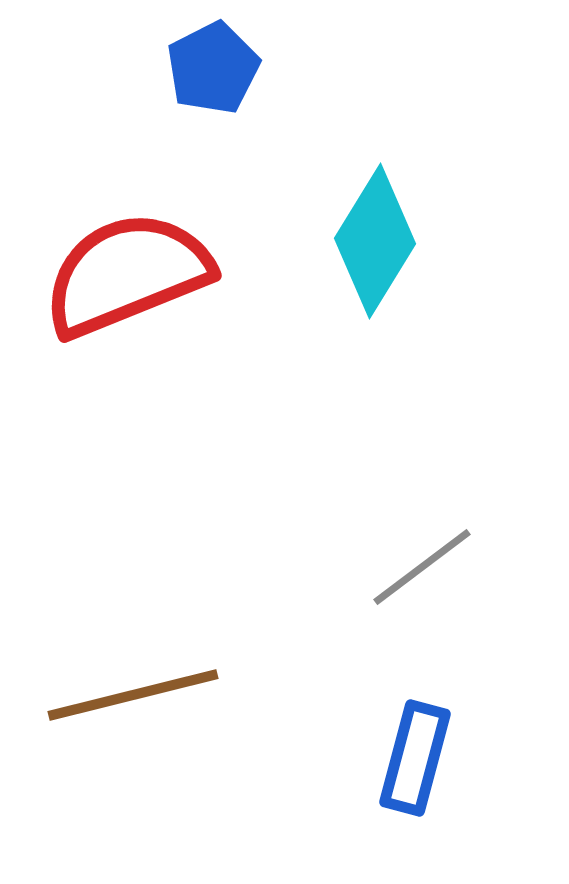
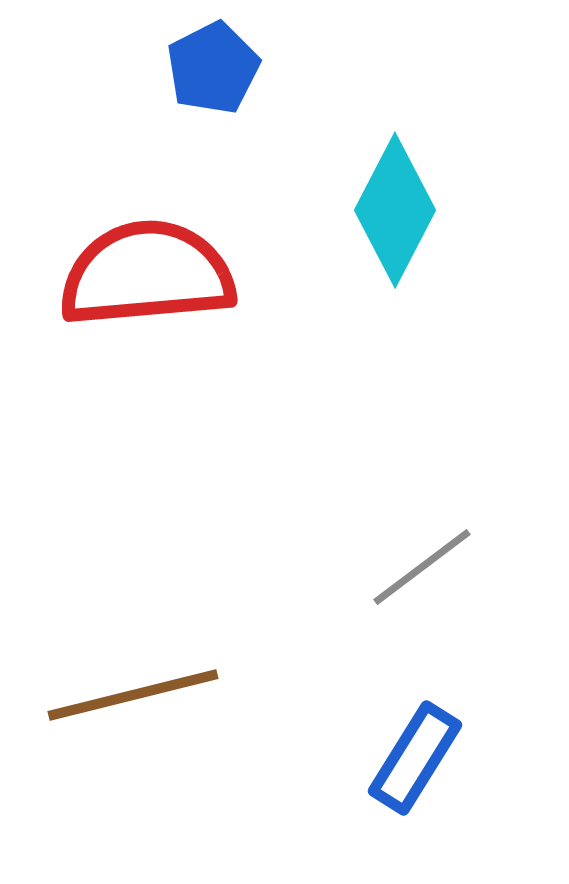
cyan diamond: moved 20 px right, 31 px up; rotated 4 degrees counterclockwise
red semicircle: moved 20 px right; rotated 17 degrees clockwise
blue rectangle: rotated 17 degrees clockwise
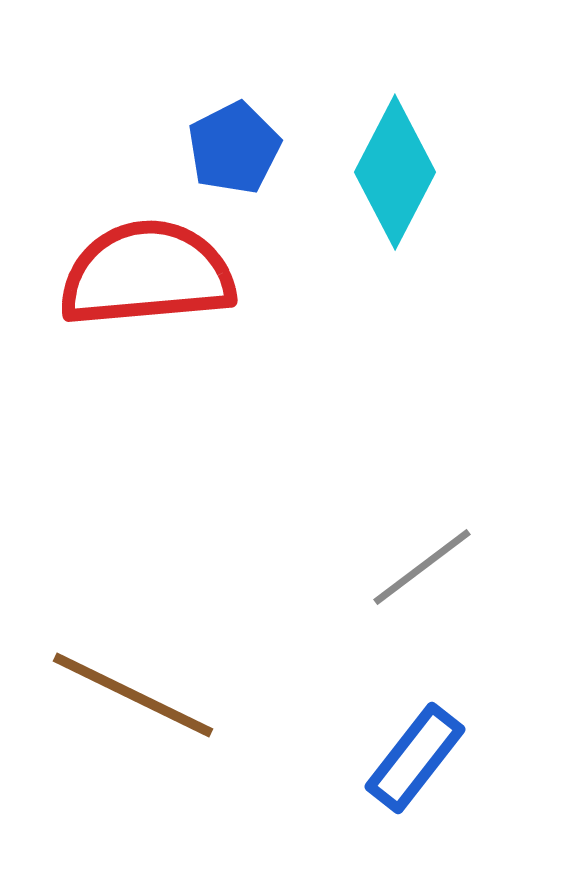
blue pentagon: moved 21 px right, 80 px down
cyan diamond: moved 38 px up
brown line: rotated 40 degrees clockwise
blue rectangle: rotated 6 degrees clockwise
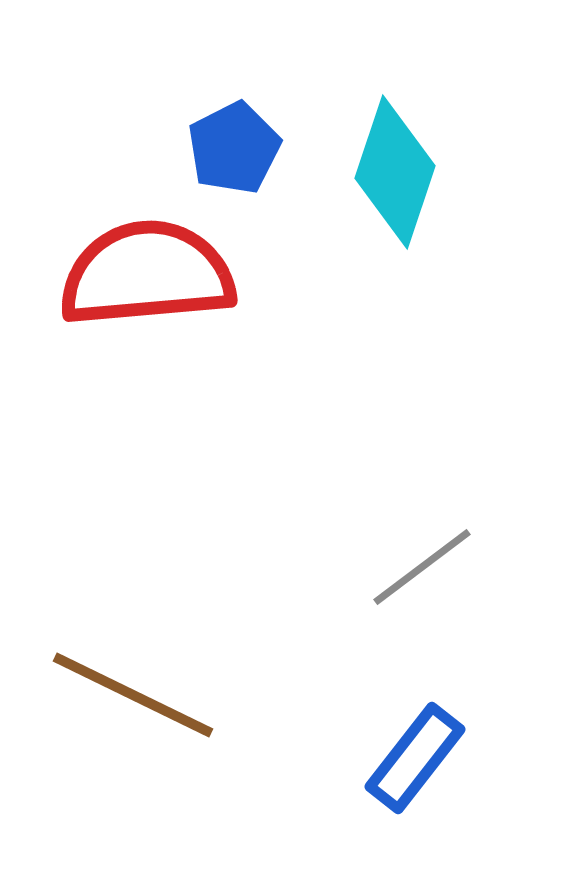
cyan diamond: rotated 9 degrees counterclockwise
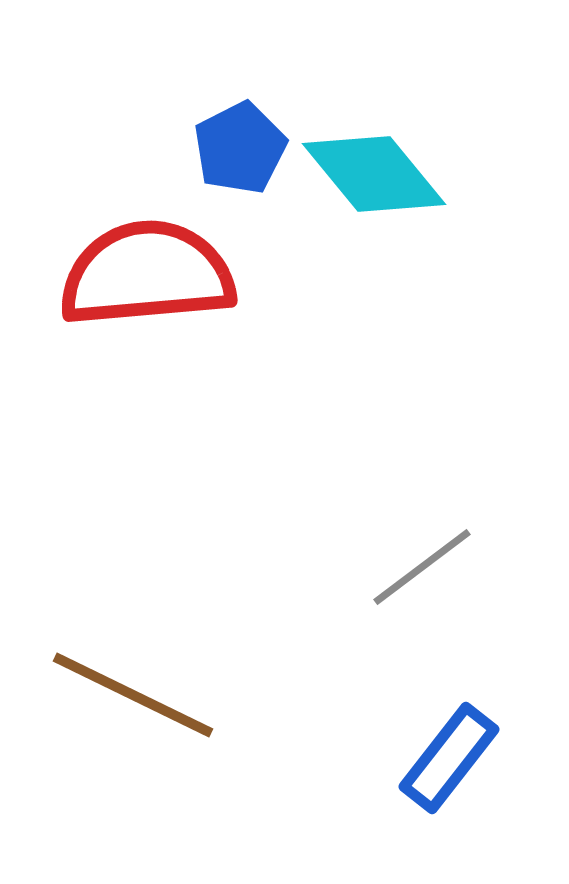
blue pentagon: moved 6 px right
cyan diamond: moved 21 px left, 2 px down; rotated 58 degrees counterclockwise
blue rectangle: moved 34 px right
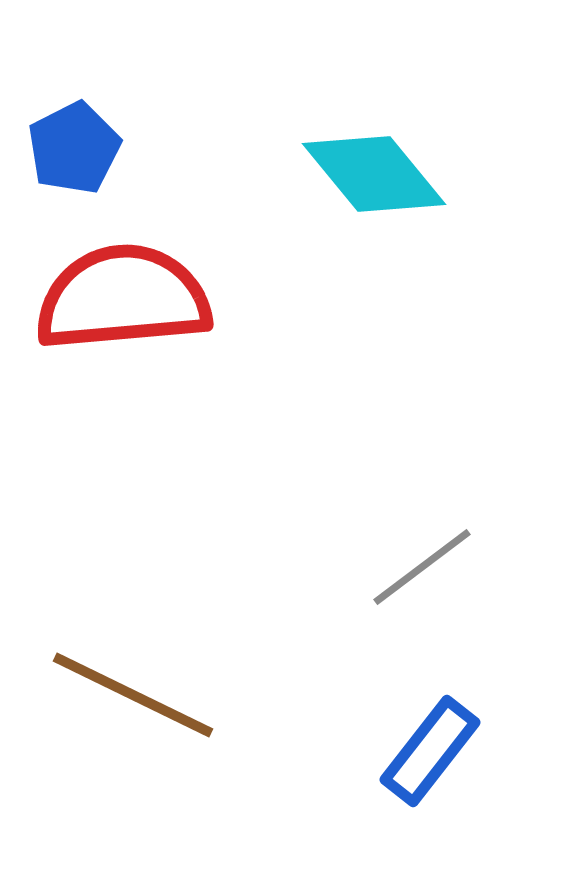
blue pentagon: moved 166 px left
red semicircle: moved 24 px left, 24 px down
blue rectangle: moved 19 px left, 7 px up
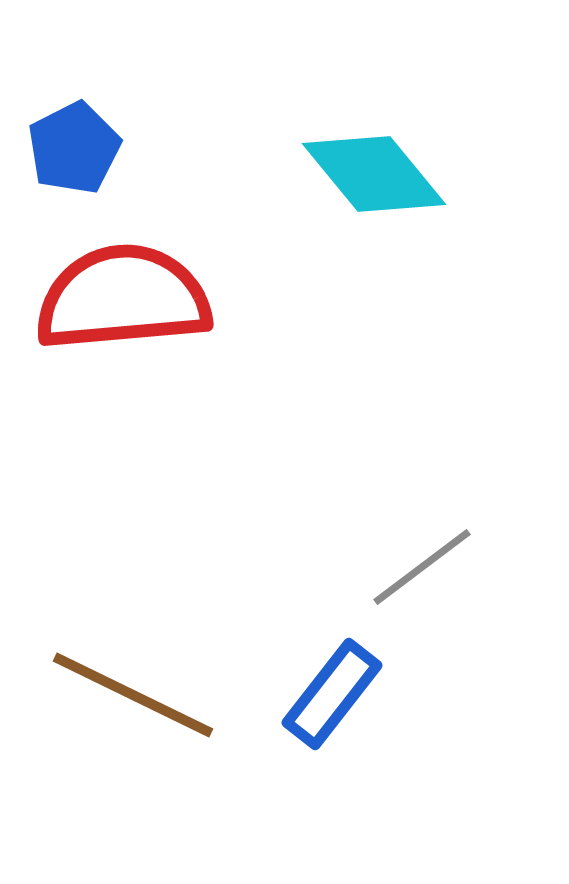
blue rectangle: moved 98 px left, 57 px up
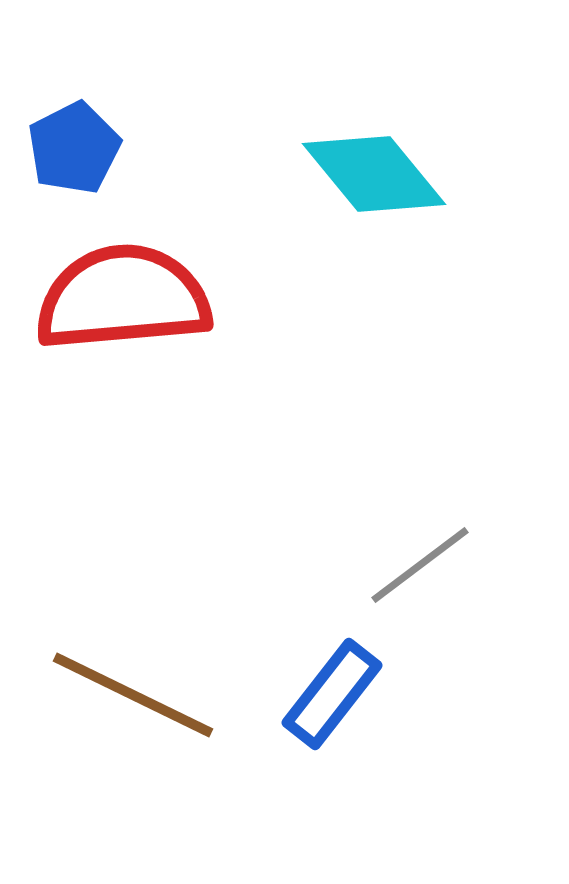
gray line: moved 2 px left, 2 px up
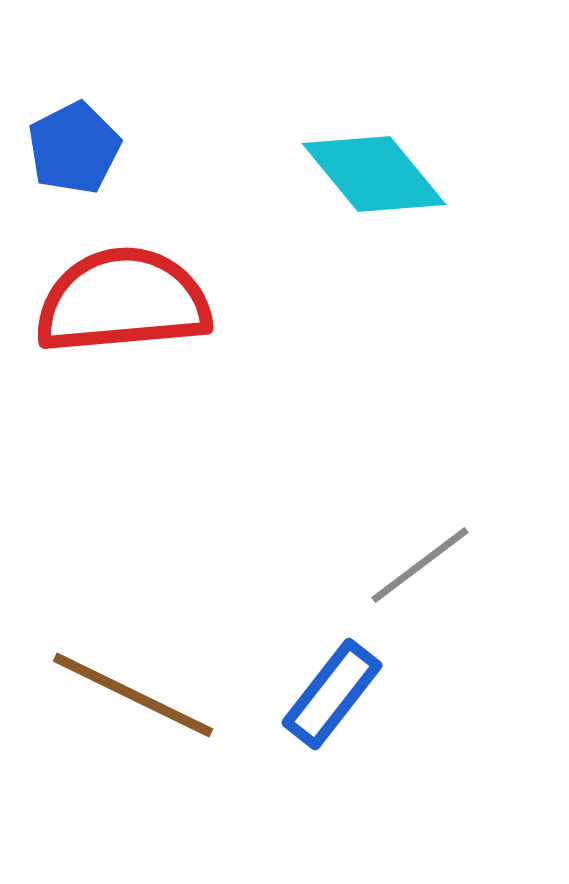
red semicircle: moved 3 px down
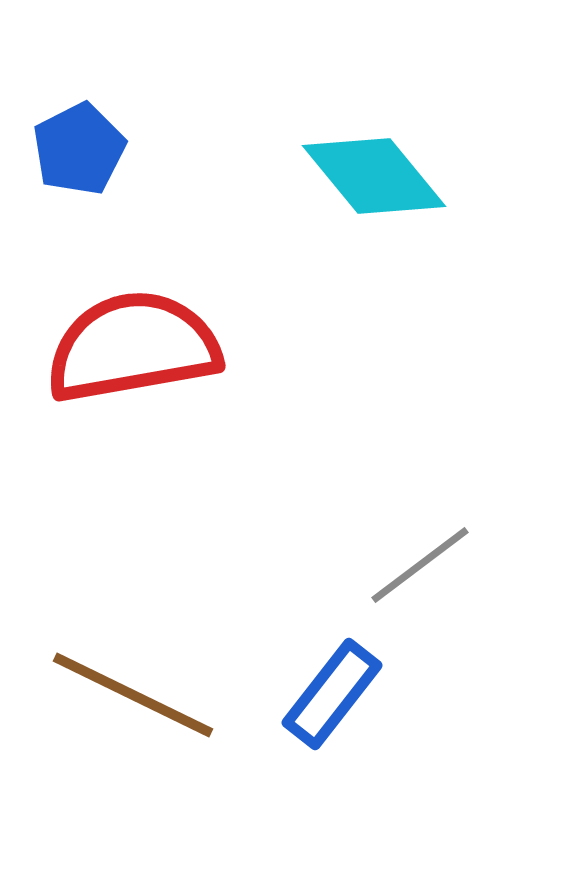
blue pentagon: moved 5 px right, 1 px down
cyan diamond: moved 2 px down
red semicircle: moved 10 px right, 46 px down; rotated 5 degrees counterclockwise
